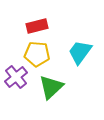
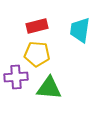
cyan trapezoid: moved 22 px up; rotated 28 degrees counterclockwise
purple cross: rotated 35 degrees clockwise
green triangle: moved 2 px left, 1 px down; rotated 48 degrees clockwise
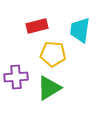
yellow pentagon: moved 16 px right
green triangle: rotated 36 degrees counterclockwise
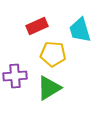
red rectangle: rotated 10 degrees counterclockwise
cyan trapezoid: rotated 24 degrees counterclockwise
purple cross: moved 1 px left, 1 px up
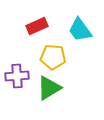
cyan trapezoid: rotated 20 degrees counterclockwise
yellow pentagon: moved 3 px down
purple cross: moved 2 px right
